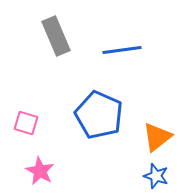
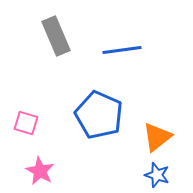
blue star: moved 1 px right, 1 px up
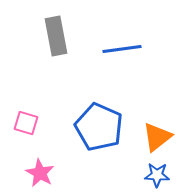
gray rectangle: rotated 12 degrees clockwise
blue line: moved 1 px up
blue pentagon: moved 12 px down
pink star: moved 2 px down
blue star: rotated 15 degrees counterclockwise
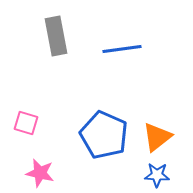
blue pentagon: moved 5 px right, 8 px down
pink star: rotated 16 degrees counterclockwise
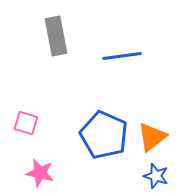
blue line: moved 7 px down
orange triangle: moved 5 px left
blue star: moved 1 px left, 1 px down; rotated 15 degrees clockwise
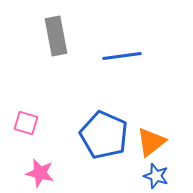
orange triangle: moved 1 px left, 5 px down
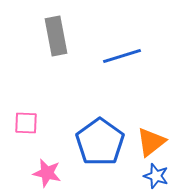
blue line: rotated 9 degrees counterclockwise
pink square: rotated 15 degrees counterclockwise
blue pentagon: moved 4 px left, 7 px down; rotated 12 degrees clockwise
pink star: moved 7 px right
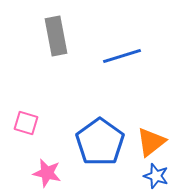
pink square: rotated 15 degrees clockwise
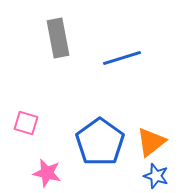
gray rectangle: moved 2 px right, 2 px down
blue line: moved 2 px down
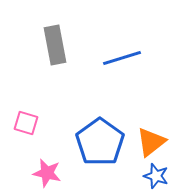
gray rectangle: moved 3 px left, 7 px down
